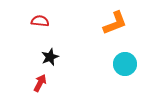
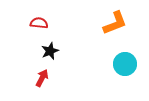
red semicircle: moved 1 px left, 2 px down
black star: moved 6 px up
red arrow: moved 2 px right, 5 px up
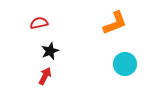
red semicircle: rotated 18 degrees counterclockwise
red arrow: moved 3 px right, 2 px up
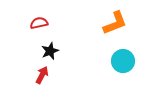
cyan circle: moved 2 px left, 3 px up
red arrow: moved 3 px left, 1 px up
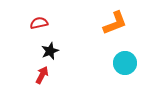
cyan circle: moved 2 px right, 2 px down
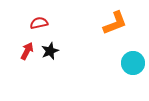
cyan circle: moved 8 px right
red arrow: moved 15 px left, 24 px up
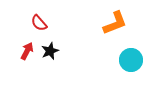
red semicircle: rotated 120 degrees counterclockwise
cyan circle: moved 2 px left, 3 px up
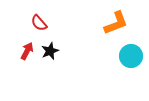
orange L-shape: moved 1 px right
cyan circle: moved 4 px up
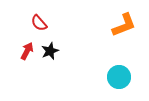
orange L-shape: moved 8 px right, 2 px down
cyan circle: moved 12 px left, 21 px down
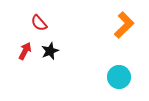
orange L-shape: rotated 24 degrees counterclockwise
red arrow: moved 2 px left
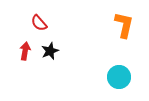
orange L-shape: rotated 32 degrees counterclockwise
red arrow: rotated 18 degrees counterclockwise
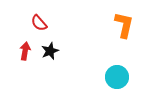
cyan circle: moved 2 px left
